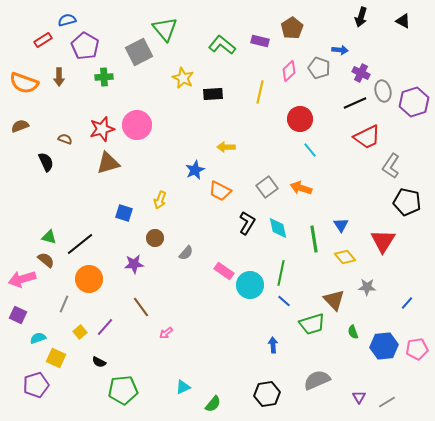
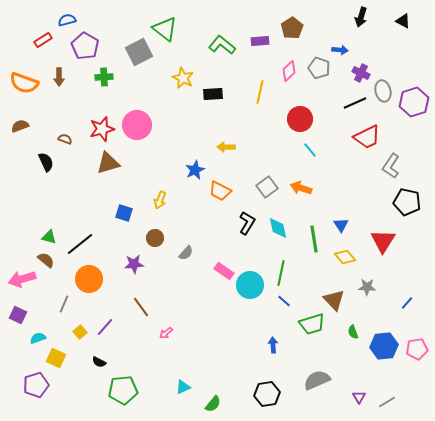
green triangle at (165, 29): rotated 12 degrees counterclockwise
purple rectangle at (260, 41): rotated 18 degrees counterclockwise
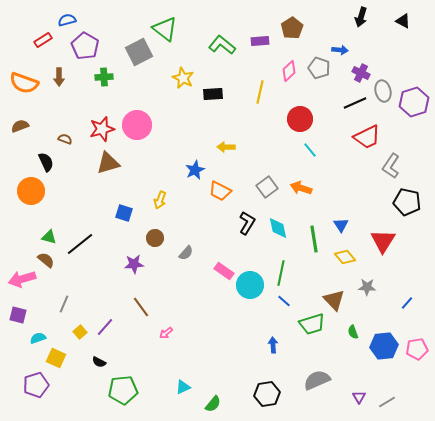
orange circle at (89, 279): moved 58 px left, 88 px up
purple square at (18, 315): rotated 12 degrees counterclockwise
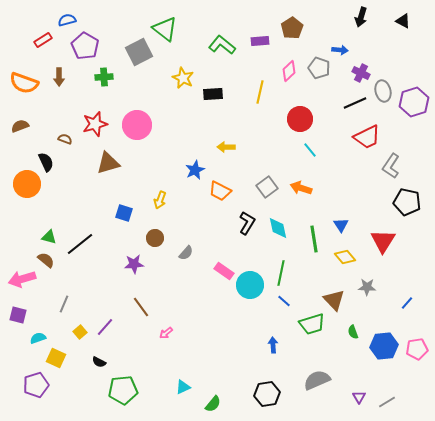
red star at (102, 129): moved 7 px left, 5 px up
orange circle at (31, 191): moved 4 px left, 7 px up
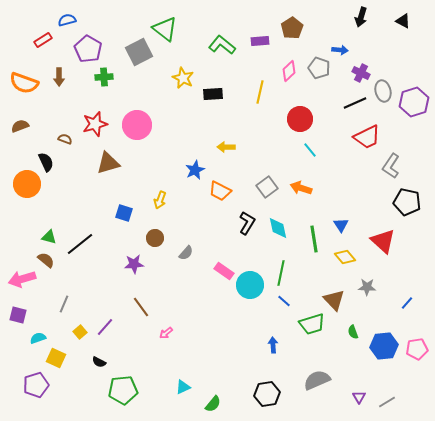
purple pentagon at (85, 46): moved 3 px right, 3 px down
red triangle at (383, 241): rotated 20 degrees counterclockwise
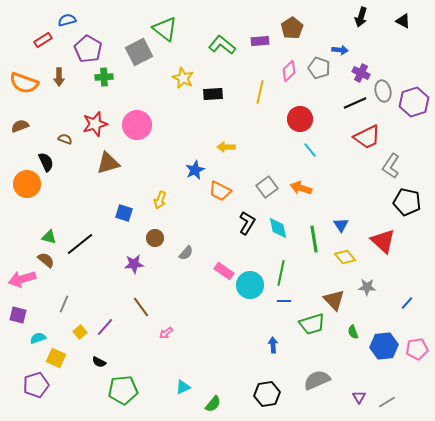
blue line at (284, 301): rotated 40 degrees counterclockwise
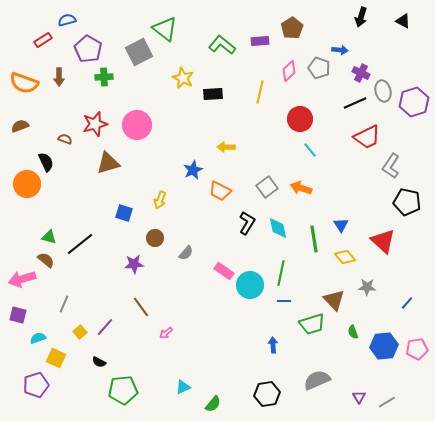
blue star at (195, 170): moved 2 px left
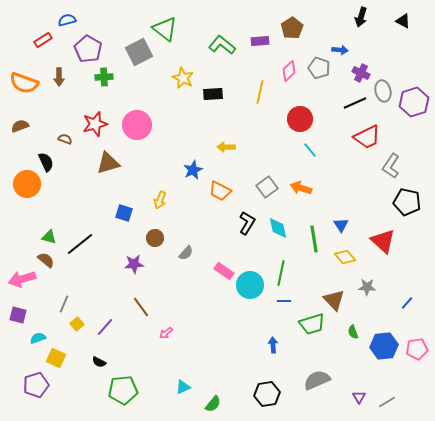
yellow square at (80, 332): moved 3 px left, 8 px up
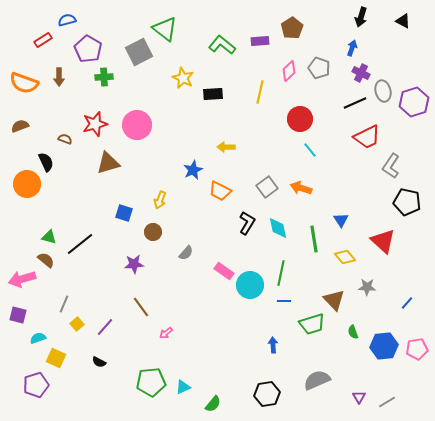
blue arrow at (340, 50): moved 12 px right, 2 px up; rotated 77 degrees counterclockwise
blue triangle at (341, 225): moved 5 px up
brown circle at (155, 238): moved 2 px left, 6 px up
green pentagon at (123, 390): moved 28 px right, 8 px up
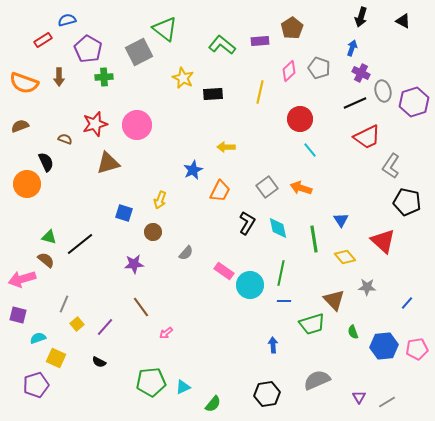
orange trapezoid at (220, 191): rotated 90 degrees counterclockwise
